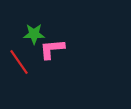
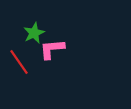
green star: moved 1 px up; rotated 25 degrees counterclockwise
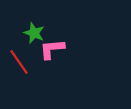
green star: rotated 25 degrees counterclockwise
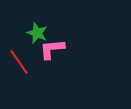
green star: moved 3 px right
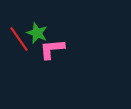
red line: moved 23 px up
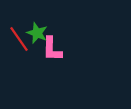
pink L-shape: rotated 84 degrees counterclockwise
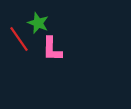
green star: moved 1 px right, 10 px up
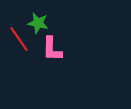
green star: rotated 10 degrees counterclockwise
